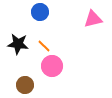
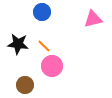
blue circle: moved 2 px right
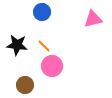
black star: moved 1 px left, 1 px down
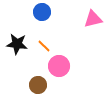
black star: moved 1 px up
pink circle: moved 7 px right
brown circle: moved 13 px right
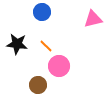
orange line: moved 2 px right
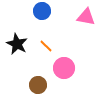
blue circle: moved 1 px up
pink triangle: moved 7 px left, 2 px up; rotated 24 degrees clockwise
black star: rotated 20 degrees clockwise
pink circle: moved 5 px right, 2 px down
